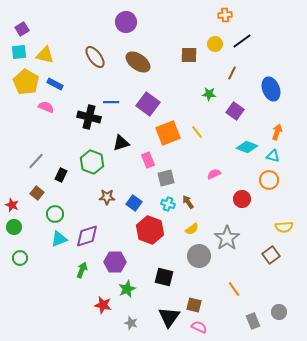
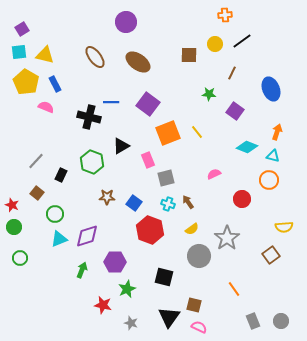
blue rectangle at (55, 84): rotated 35 degrees clockwise
black triangle at (121, 143): moved 3 px down; rotated 12 degrees counterclockwise
gray circle at (279, 312): moved 2 px right, 9 px down
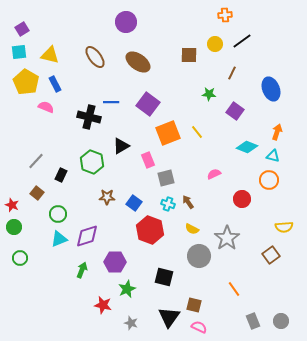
yellow triangle at (45, 55): moved 5 px right
green circle at (55, 214): moved 3 px right
yellow semicircle at (192, 229): rotated 64 degrees clockwise
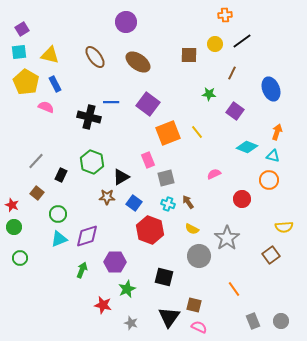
black triangle at (121, 146): moved 31 px down
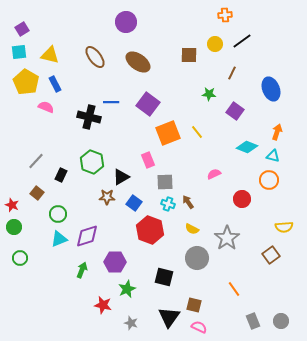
gray square at (166, 178): moved 1 px left, 4 px down; rotated 12 degrees clockwise
gray circle at (199, 256): moved 2 px left, 2 px down
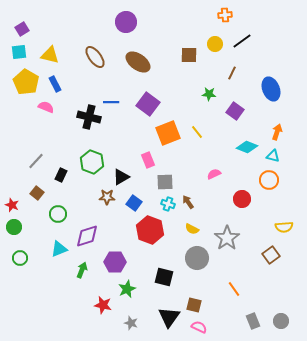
cyan triangle at (59, 239): moved 10 px down
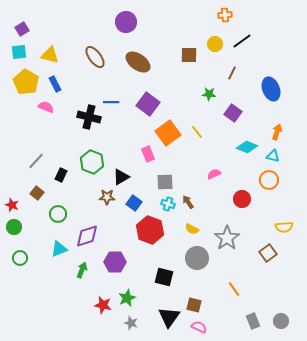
purple square at (235, 111): moved 2 px left, 2 px down
orange square at (168, 133): rotated 15 degrees counterclockwise
pink rectangle at (148, 160): moved 6 px up
brown square at (271, 255): moved 3 px left, 2 px up
green star at (127, 289): moved 9 px down
